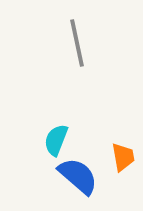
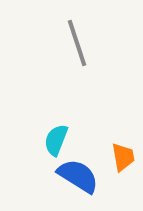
gray line: rotated 6 degrees counterclockwise
blue semicircle: rotated 9 degrees counterclockwise
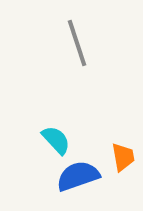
cyan semicircle: rotated 116 degrees clockwise
blue semicircle: rotated 51 degrees counterclockwise
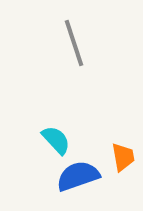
gray line: moved 3 px left
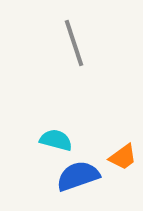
cyan semicircle: rotated 32 degrees counterclockwise
orange trapezoid: rotated 64 degrees clockwise
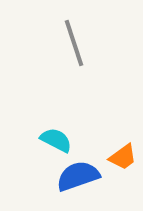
cyan semicircle: rotated 12 degrees clockwise
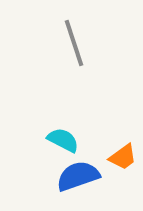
cyan semicircle: moved 7 px right
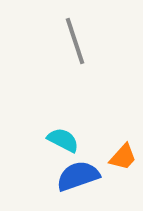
gray line: moved 1 px right, 2 px up
orange trapezoid: rotated 12 degrees counterclockwise
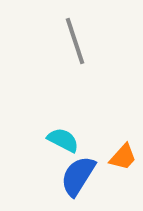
blue semicircle: rotated 39 degrees counterclockwise
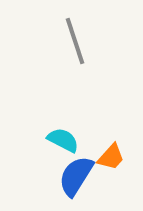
orange trapezoid: moved 12 px left
blue semicircle: moved 2 px left
